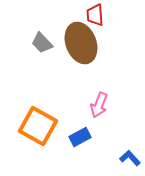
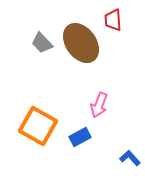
red trapezoid: moved 18 px right, 5 px down
brown ellipse: rotated 15 degrees counterclockwise
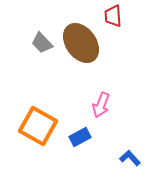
red trapezoid: moved 4 px up
pink arrow: moved 2 px right
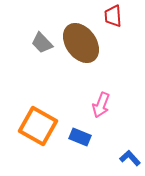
blue rectangle: rotated 50 degrees clockwise
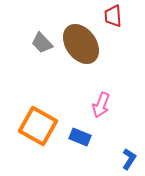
brown ellipse: moved 1 px down
blue L-shape: moved 1 px left, 1 px down; rotated 75 degrees clockwise
